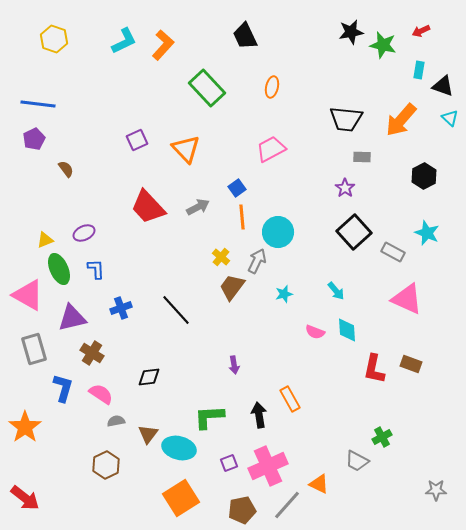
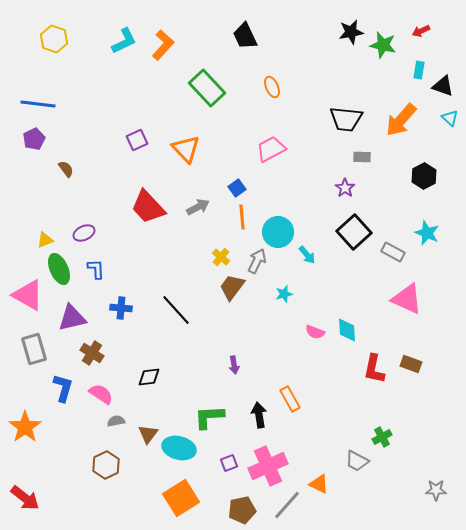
orange ellipse at (272, 87): rotated 35 degrees counterclockwise
cyan arrow at (336, 291): moved 29 px left, 36 px up
blue cross at (121, 308): rotated 25 degrees clockwise
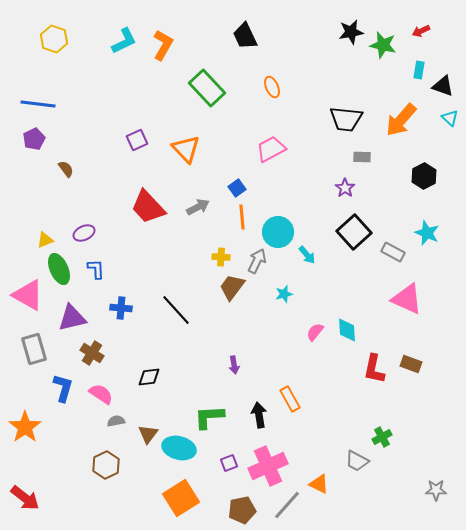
orange L-shape at (163, 45): rotated 12 degrees counterclockwise
yellow cross at (221, 257): rotated 36 degrees counterclockwise
pink semicircle at (315, 332): rotated 108 degrees clockwise
